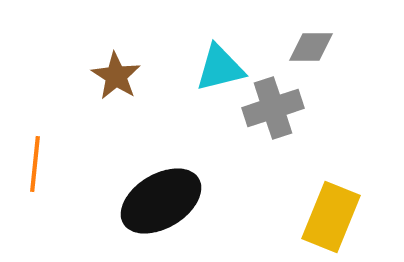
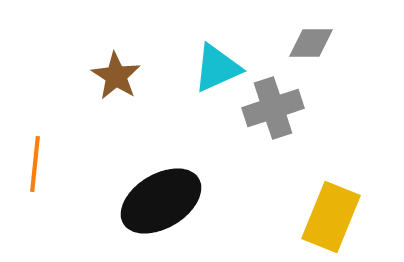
gray diamond: moved 4 px up
cyan triangle: moved 3 px left; rotated 10 degrees counterclockwise
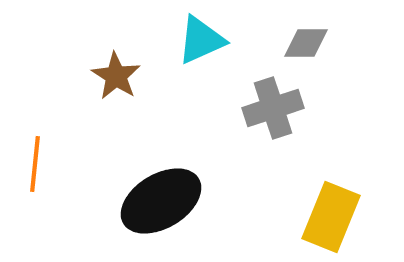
gray diamond: moved 5 px left
cyan triangle: moved 16 px left, 28 px up
